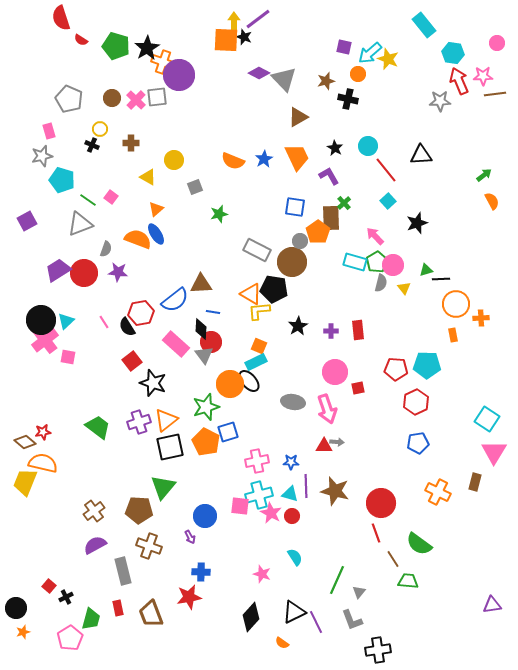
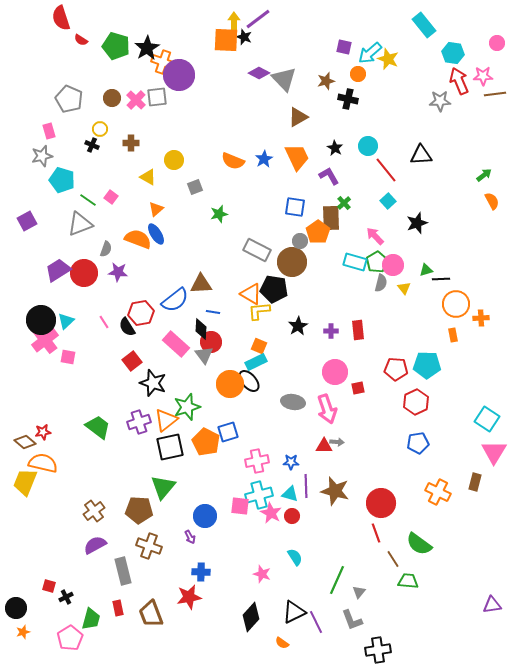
green star at (206, 407): moved 19 px left
red square at (49, 586): rotated 24 degrees counterclockwise
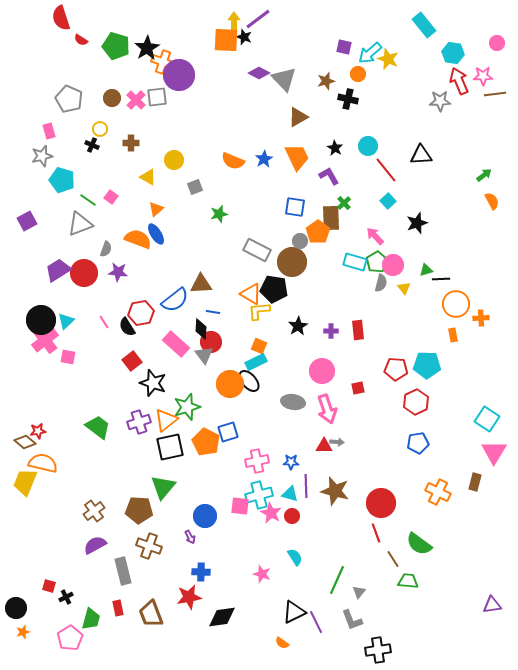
pink circle at (335, 372): moved 13 px left, 1 px up
red star at (43, 432): moved 5 px left, 1 px up
black diamond at (251, 617): moved 29 px left; rotated 40 degrees clockwise
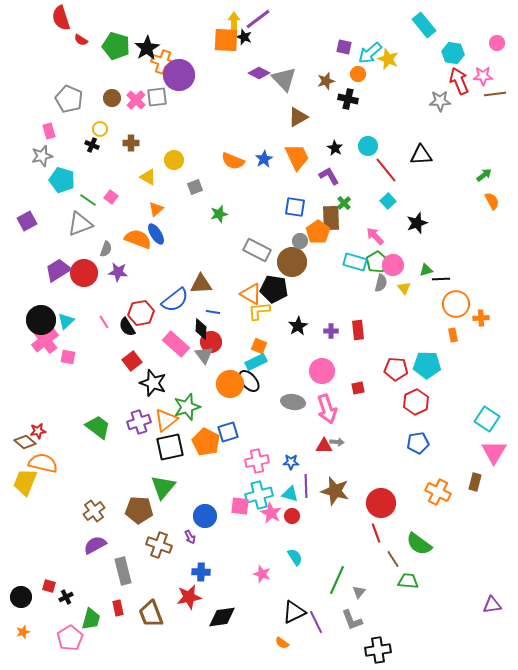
brown cross at (149, 546): moved 10 px right, 1 px up
black circle at (16, 608): moved 5 px right, 11 px up
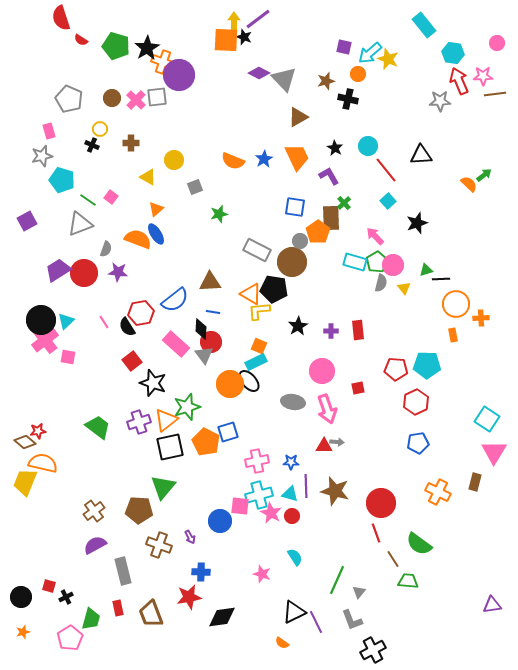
orange semicircle at (492, 201): moved 23 px left, 17 px up; rotated 18 degrees counterclockwise
brown triangle at (201, 284): moved 9 px right, 2 px up
blue circle at (205, 516): moved 15 px right, 5 px down
black cross at (378, 650): moved 5 px left; rotated 20 degrees counterclockwise
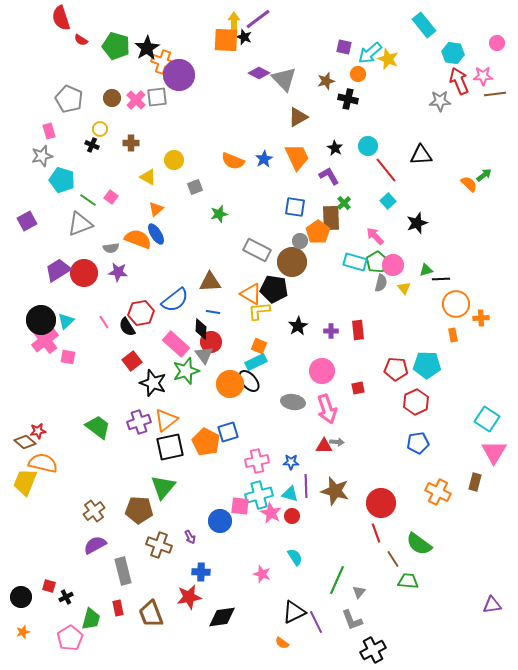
gray semicircle at (106, 249): moved 5 px right, 1 px up; rotated 63 degrees clockwise
green star at (187, 407): moved 1 px left, 36 px up
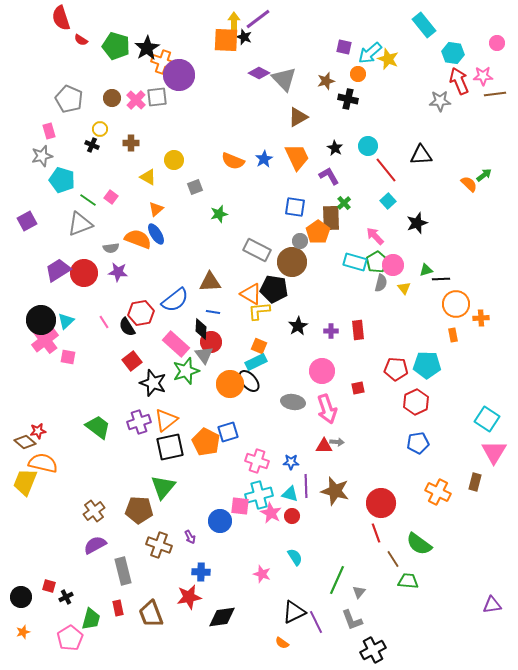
pink cross at (257, 461): rotated 30 degrees clockwise
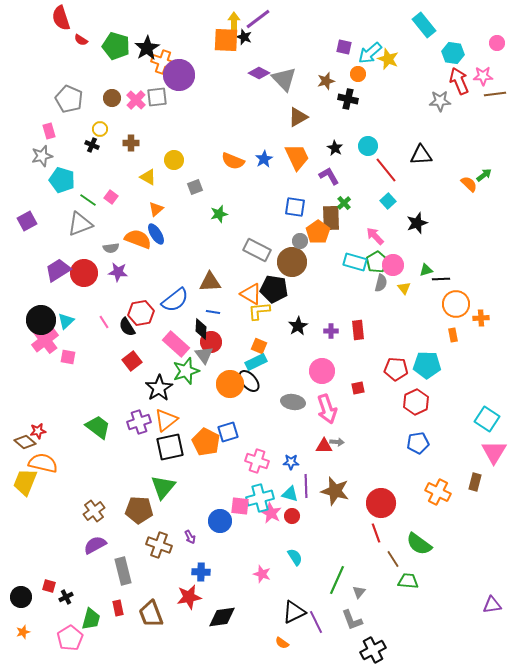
black star at (153, 383): moved 6 px right, 5 px down; rotated 20 degrees clockwise
cyan cross at (259, 495): moved 1 px right, 3 px down
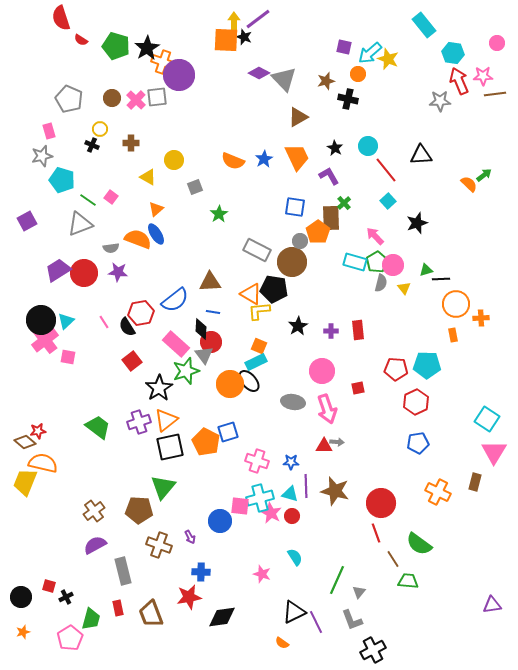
green star at (219, 214): rotated 18 degrees counterclockwise
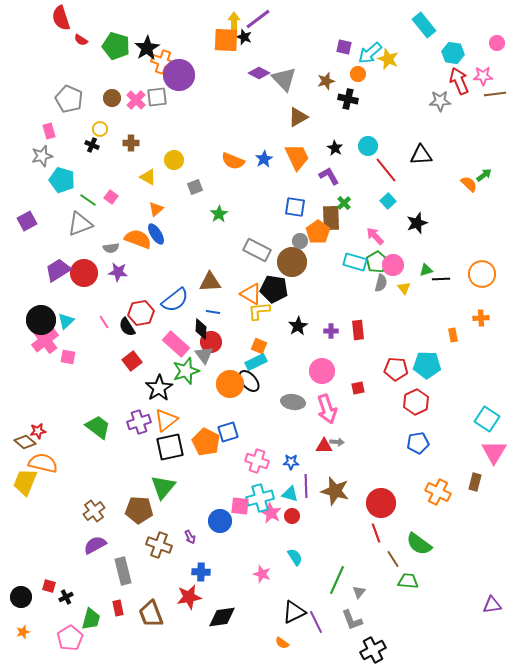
orange circle at (456, 304): moved 26 px right, 30 px up
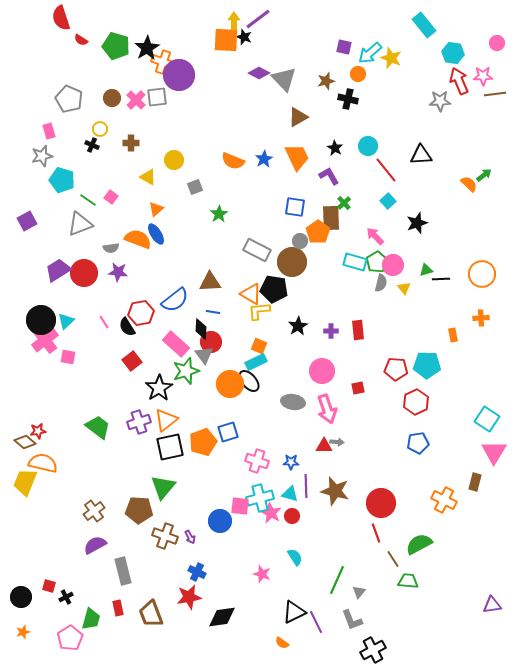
yellow star at (388, 59): moved 3 px right, 1 px up
orange pentagon at (206, 442): moved 3 px left; rotated 24 degrees clockwise
orange cross at (438, 492): moved 6 px right, 8 px down
green semicircle at (419, 544): rotated 116 degrees clockwise
brown cross at (159, 545): moved 6 px right, 9 px up
blue cross at (201, 572): moved 4 px left; rotated 24 degrees clockwise
